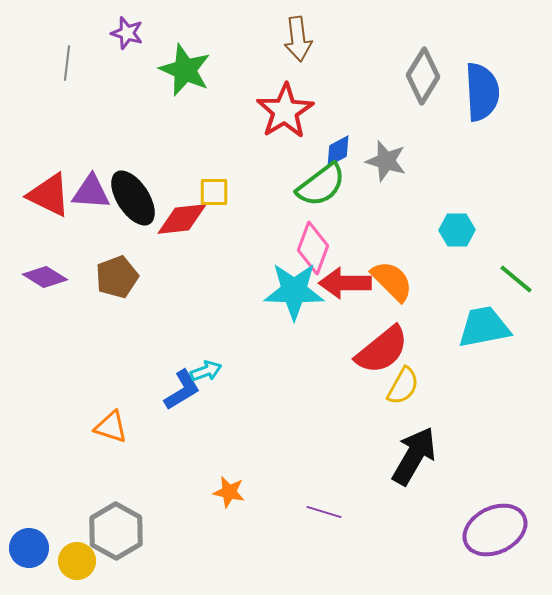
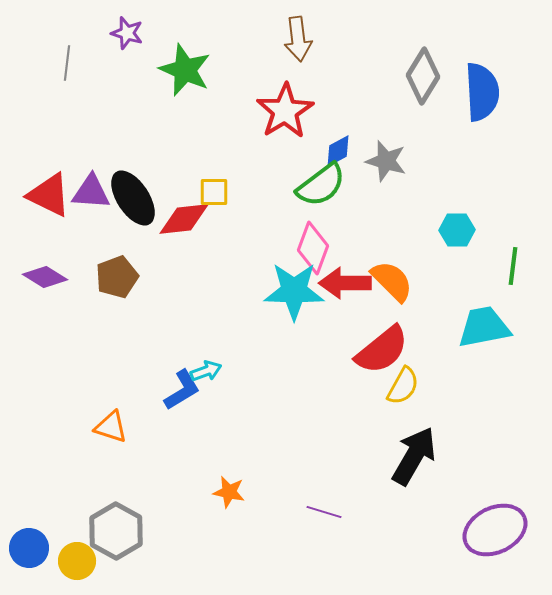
red diamond: moved 2 px right
green line: moved 3 px left, 13 px up; rotated 57 degrees clockwise
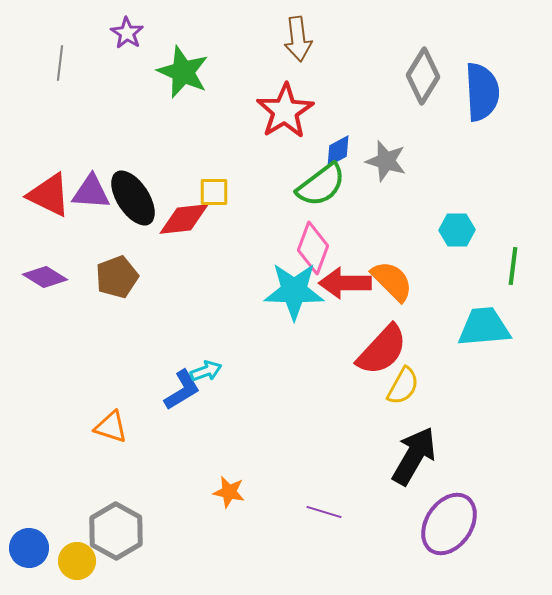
purple star: rotated 16 degrees clockwise
gray line: moved 7 px left
green star: moved 2 px left, 2 px down
cyan trapezoid: rotated 6 degrees clockwise
red semicircle: rotated 8 degrees counterclockwise
purple ellipse: moved 46 px left, 6 px up; rotated 30 degrees counterclockwise
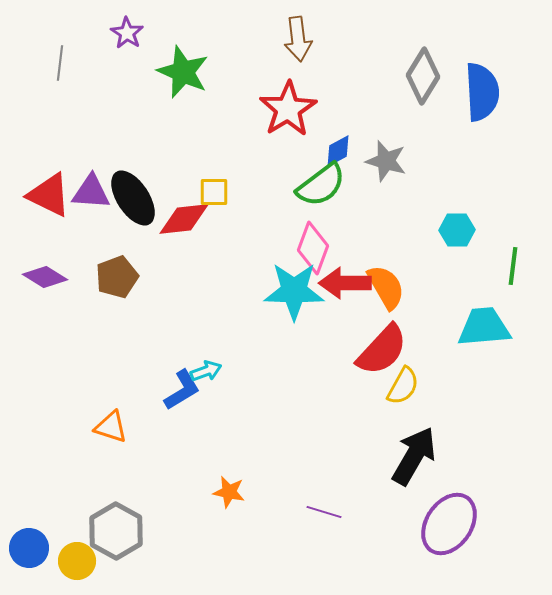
red star: moved 3 px right, 2 px up
orange semicircle: moved 6 px left, 6 px down; rotated 15 degrees clockwise
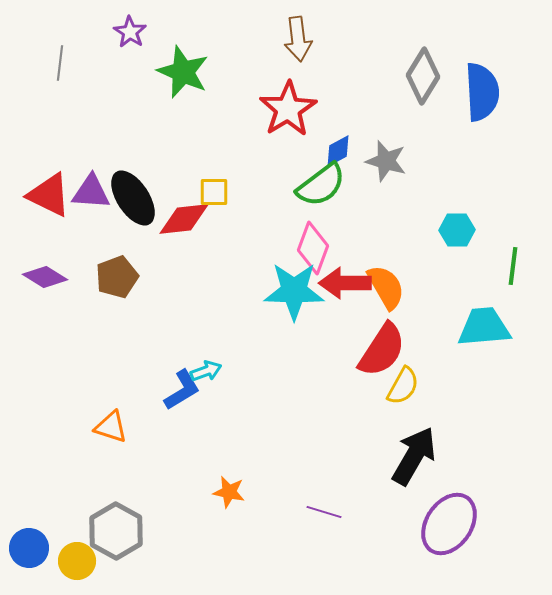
purple star: moved 3 px right, 1 px up
red semicircle: rotated 10 degrees counterclockwise
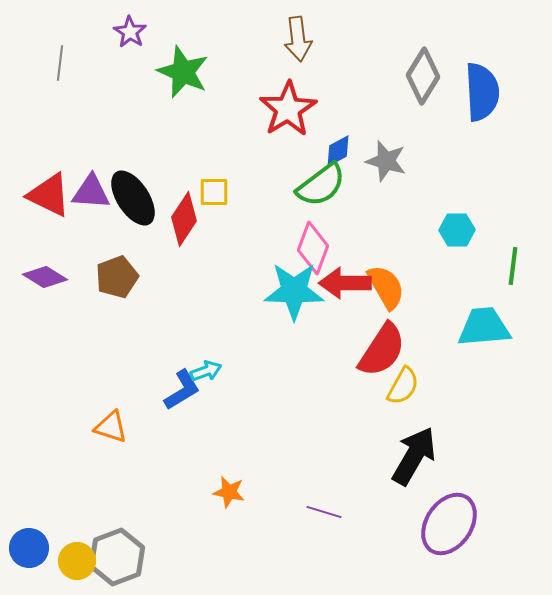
red diamond: rotated 50 degrees counterclockwise
gray hexagon: moved 1 px right, 26 px down; rotated 10 degrees clockwise
